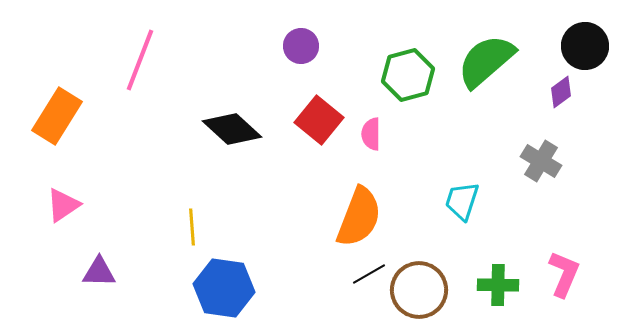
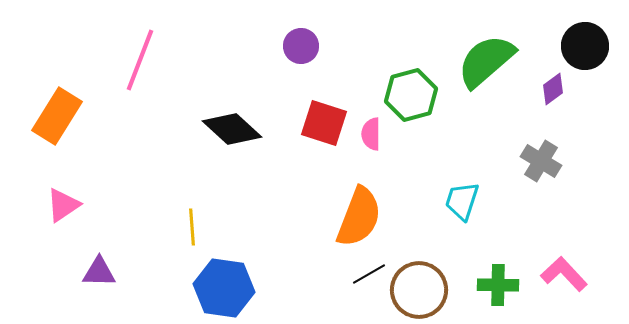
green hexagon: moved 3 px right, 20 px down
purple diamond: moved 8 px left, 3 px up
red square: moved 5 px right, 3 px down; rotated 21 degrees counterclockwise
pink L-shape: rotated 66 degrees counterclockwise
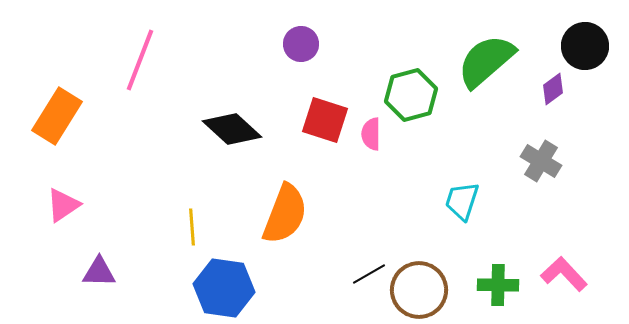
purple circle: moved 2 px up
red square: moved 1 px right, 3 px up
orange semicircle: moved 74 px left, 3 px up
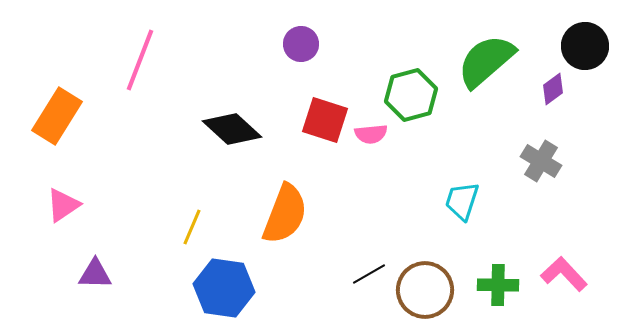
pink semicircle: rotated 96 degrees counterclockwise
yellow line: rotated 27 degrees clockwise
purple triangle: moved 4 px left, 2 px down
brown circle: moved 6 px right
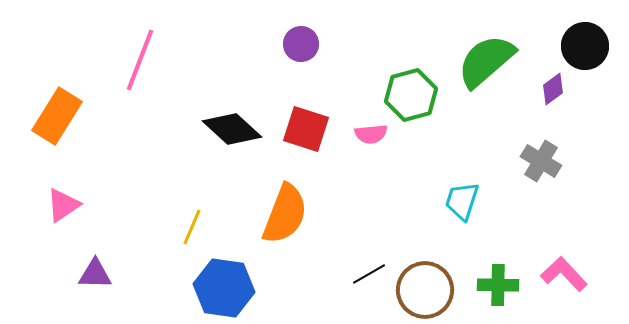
red square: moved 19 px left, 9 px down
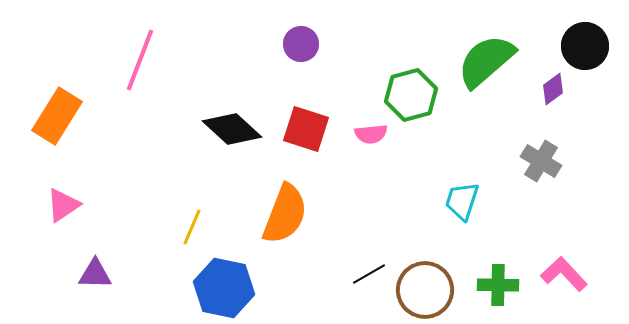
blue hexagon: rotated 4 degrees clockwise
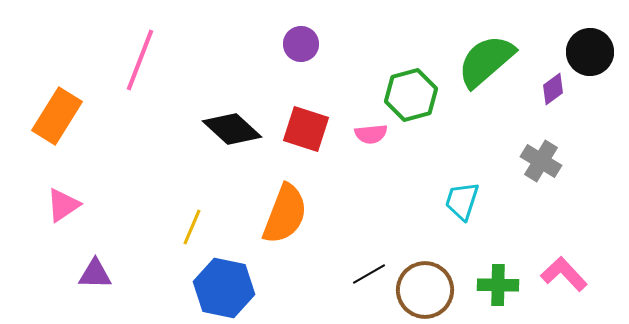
black circle: moved 5 px right, 6 px down
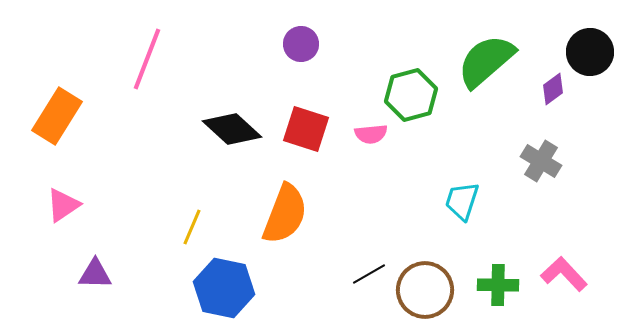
pink line: moved 7 px right, 1 px up
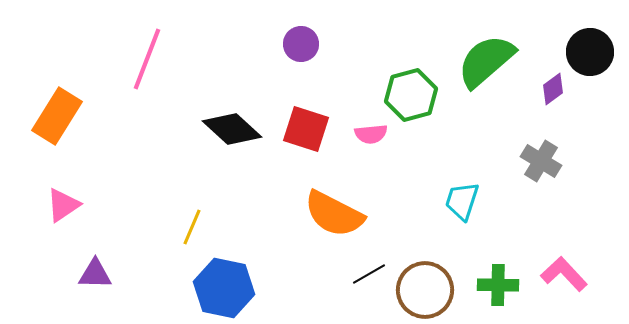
orange semicircle: moved 49 px right; rotated 96 degrees clockwise
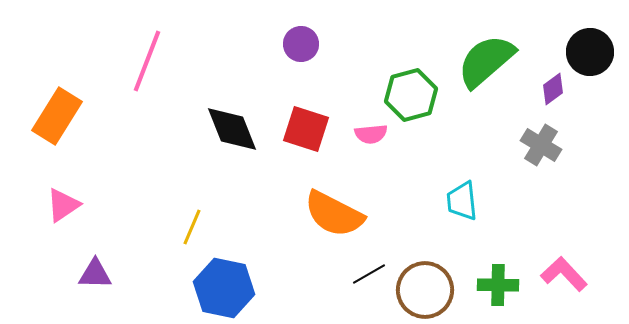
pink line: moved 2 px down
black diamond: rotated 26 degrees clockwise
gray cross: moved 16 px up
cyan trapezoid: rotated 24 degrees counterclockwise
